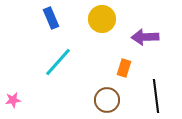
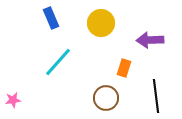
yellow circle: moved 1 px left, 4 px down
purple arrow: moved 5 px right, 3 px down
brown circle: moved 1 px left, 2 px up
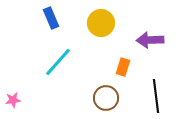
orange rectangle: moved 1 px left, 1 px up
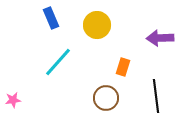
yellow circle: moved 4 px left, 2 px down
purple arrow: moved 10 px right, 2 px up
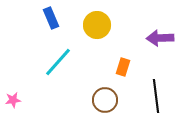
brown circle: moved 1 px left, 2 px down
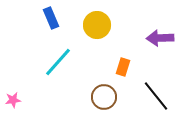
black line: rotated 32 degrees counterclockwise
brown circle: moved 1 px left, 3 px up
